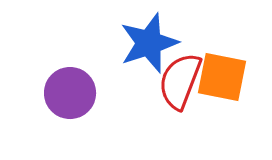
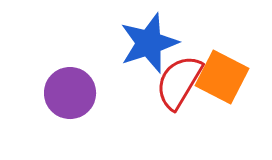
orange square: rotated 16 degrees clockwise
red semicircle: moved 1 px left, 1 px down; rotated 10 degrees clockwise
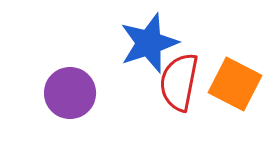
orange square: moved 13 px right, 7 px down
red semicircle: rotated 20 degrees counterclockwise
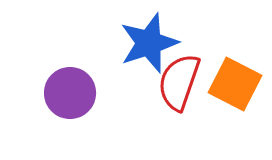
red semicircle: rotated 8 degrees clockwise
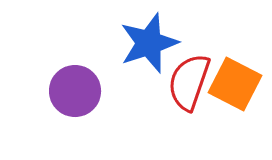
red semicircle: moved 10 px right
purple circle: moved 5 px right, 2 px up
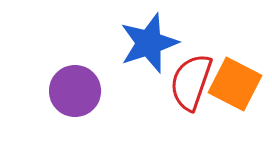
red semicircle: moved 2 px right
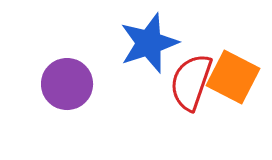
orange square: moved 2 px left, 7 px up
purple circle: moved 8 px left, 7 px up
